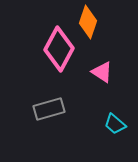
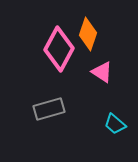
orange diamond: moved 12 px down
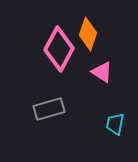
cyan trapezoid: rotated 60 degrees clockwise
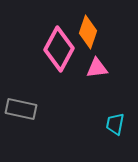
orange diamond: moved 2 px up
pink triangle: moved 5 px left, 4 px up; rotated 40 degrees counterclockwise
gray rectangle: moved 28 px left; rotated 28 degrees clockwise
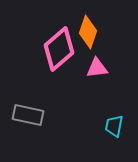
pink diamond: rotated 21 degrees clockwise
gray rectangle: moved 7 px right, 6 px down
cyan trapezoid: moved 1 px left, 2 px down
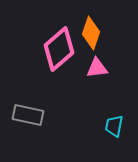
orange diamond: moved 3 px right, 1 px down
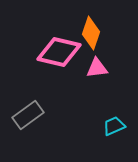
pink diamond: moved 3 px down; rotated 54 degrees clockwise
gray rectangle: rotated 48 degrees counterclockwise
cyan trapezoid: rotated 55 degrees clockwise
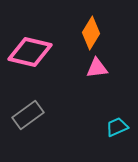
orange diamond: rotated 12 degrees clockwise
pink diamond: moved 29 px left
cyan trapezoid: moved 3 px right, 1 px down
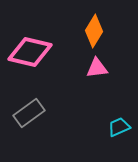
orange diamond: moved 3 px right, 2 px up
gray rectangle: moved 1 px right, 2 px up
cyan trapezoid: moved 2 px right
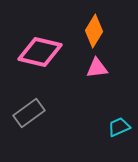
pink diamond: moved 10 px right
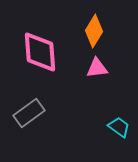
pink diamond: rotated 72 degrees clockwise
cyan trapezoid: rotated 60 degrees clockwise
